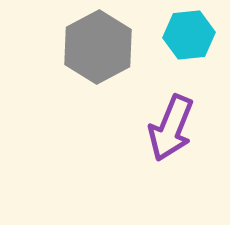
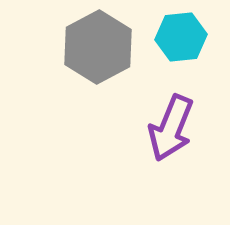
cyan hexagon: moved 8 px left, 2 px down
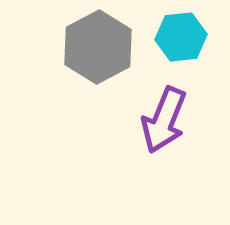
purple arrow: moved 7 px left, 8 px up
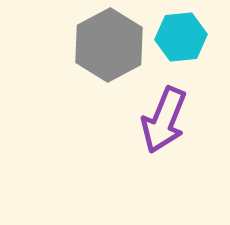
gray hexagon: moved 11 px right, 2 px up
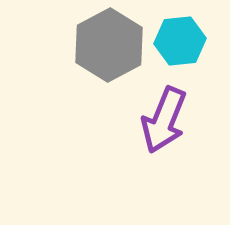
cyan hexagon: moved 1 px left, 4 px down
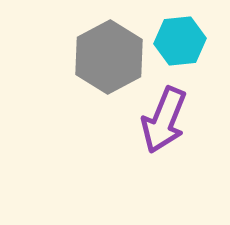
gray hexagon: moved 12 px down
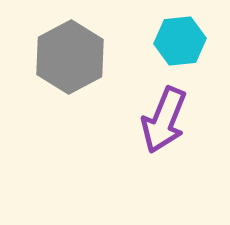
gray hexagon: moved 39 px left
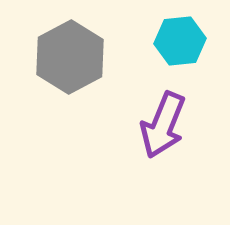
purple arrow: moved 1 px left, 5 px down
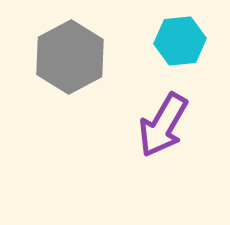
purple arrow: rotated 8 degrees clockwise
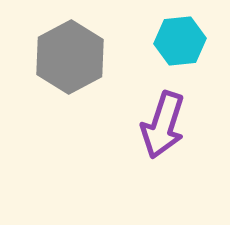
purple arrow: rotated 12 degrees counterclockwise
